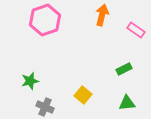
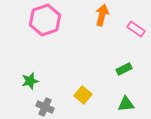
pink rectangle: moved 1 px up
green triangle: moved 1 px left, 1 px down
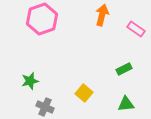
pink hexagon: moved 3 px left, 1 px up
yellow square: moved 1 px right, 2 px up
